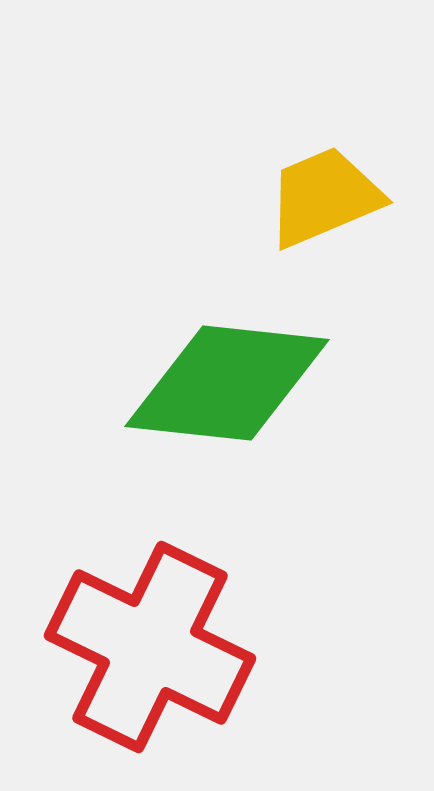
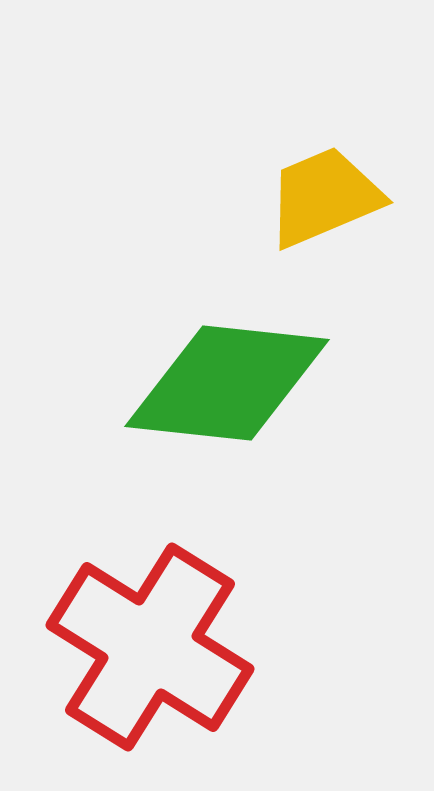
red cross: rotated 6 degrees clockwise
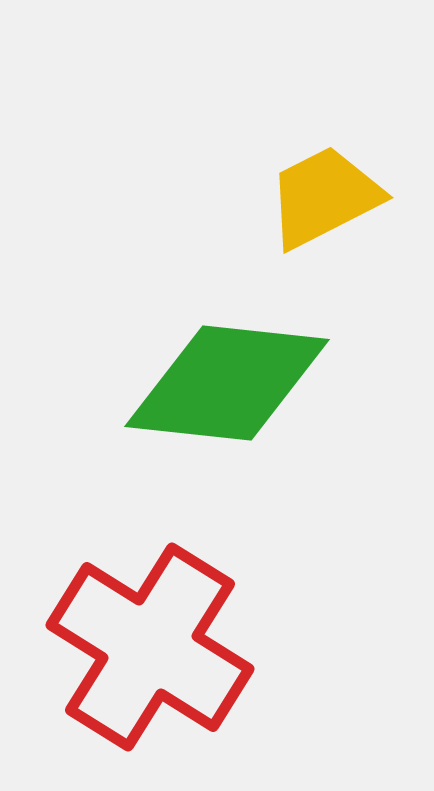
yellow trapezoid: rotated 4 degrees counterclockwise
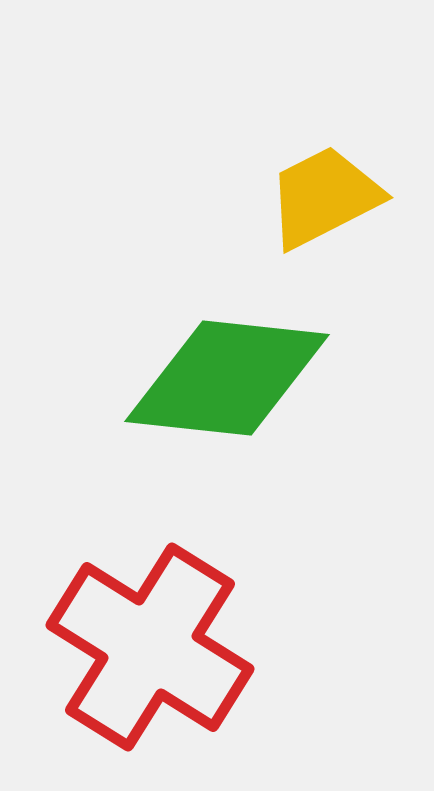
green diamond: moved 5 px up
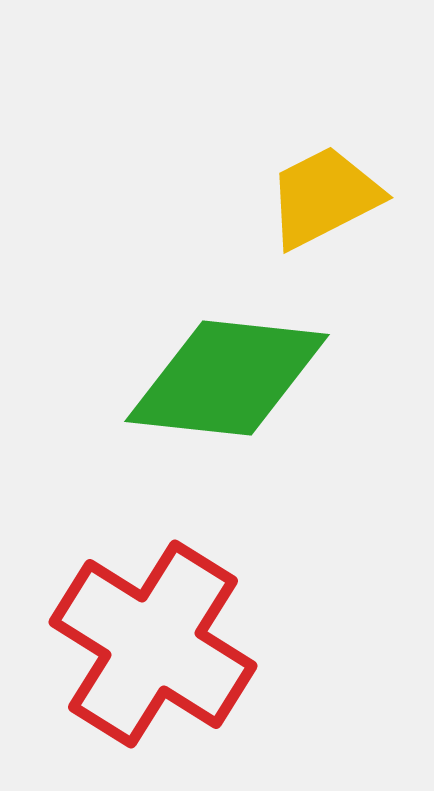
red cross: moved 3 px right, 3 px up
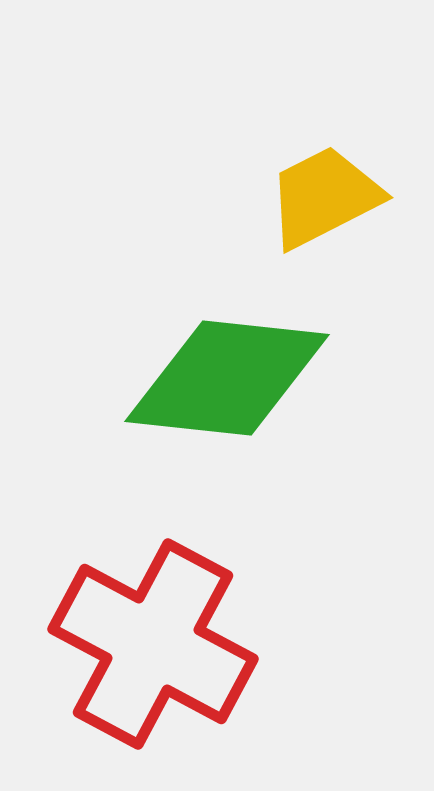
red cross: rotated 4 degrees counterclockwise
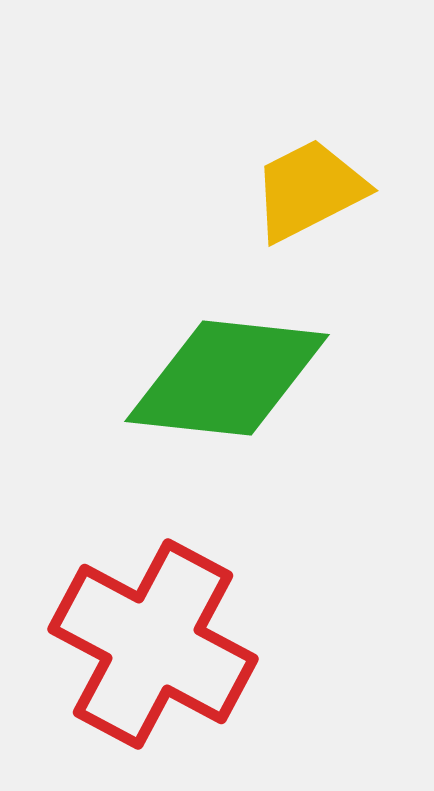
yellow trapezoid: moved 15 px left, 7 px up
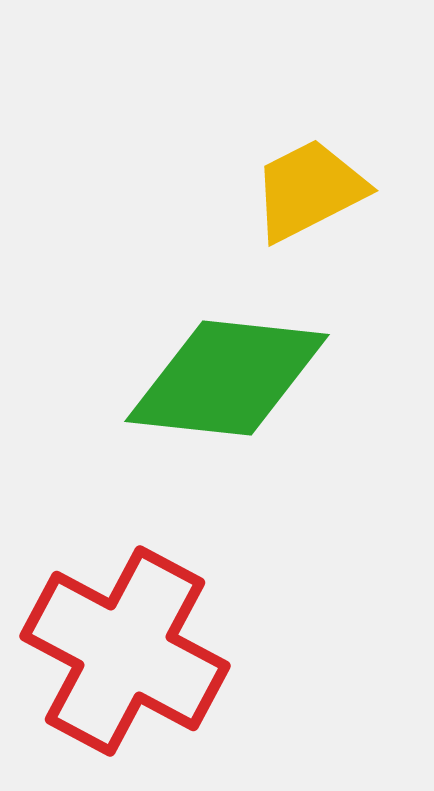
red cross: moved 28 px left, 7 px down
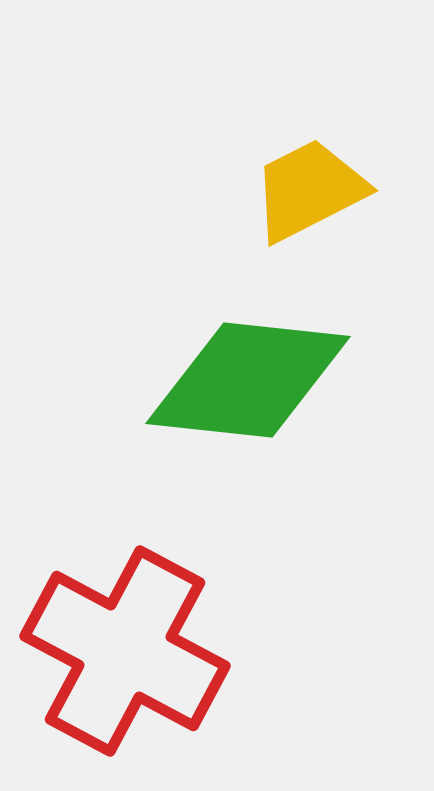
green diamond: moved 21 px right, 2 px down
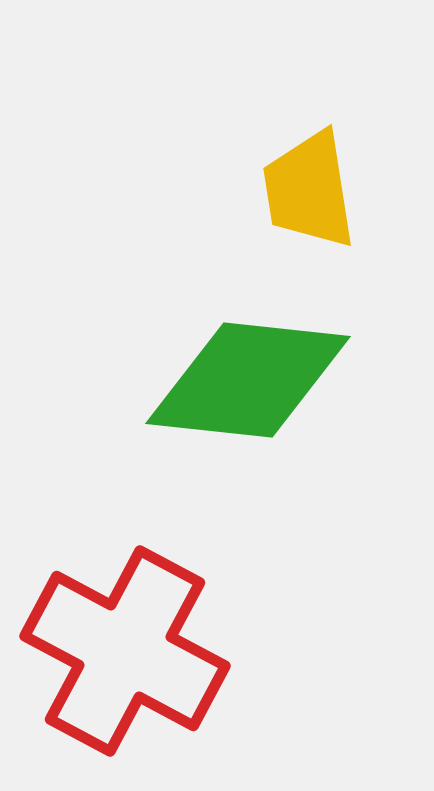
yellow trapezoid: rotated 72 degrees counterclockwise
